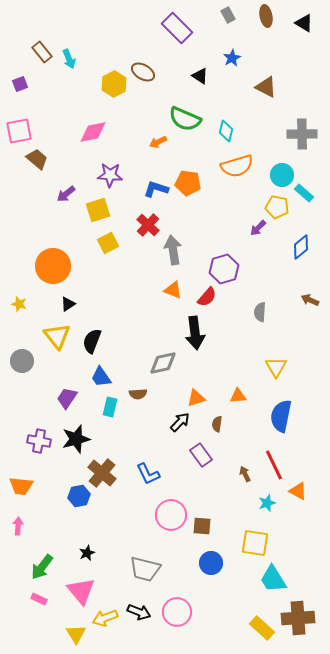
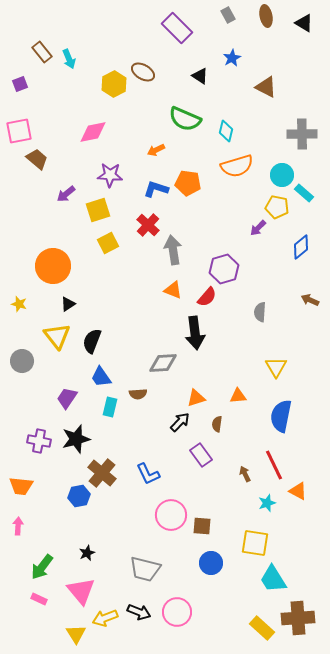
orange arrow at (158, 142): moved 2 px left, 8 px down
gray diamond at (163, 363): rotated 8 degrees clockwise
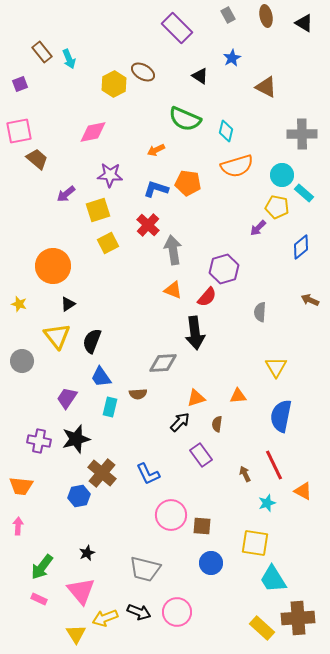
orange triangle at (298, 491): moved 5 px right
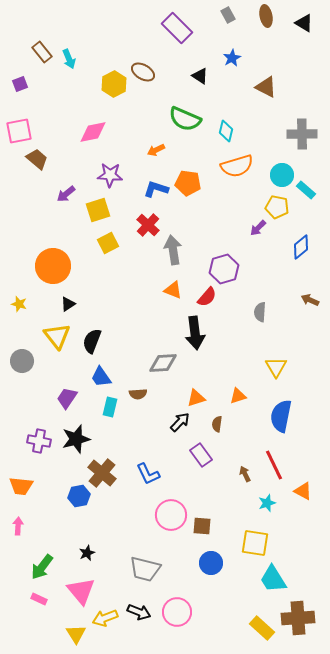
cyan rectangle at (304, 193): moved 2 px right, 3 px up
orange triangle at (238, 396): rotated 12 degrees counterclockwise
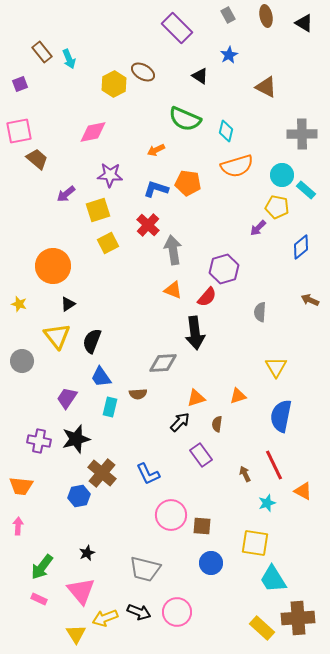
blue star at (232, 58): moved 3 px left, 3 px up
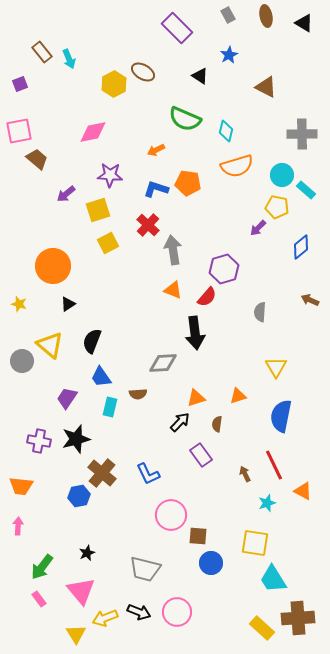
yellow triangle at (57, 336): moved 7 px left, 9 px down; rotated 12 degrees counterclockwise
brown square at (202, 526): moved 4 px left, 10 px down
pink rectangle at (39, 599): rotated 28 degrees clockwise
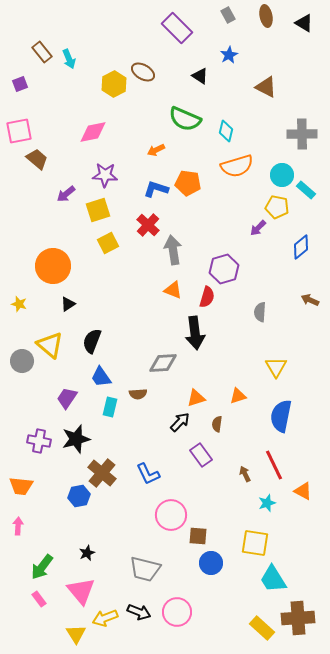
purple star at (110, 175): moved 5 px left
red semicircle at (207, 297): rotated 25 degrees counterclockwise
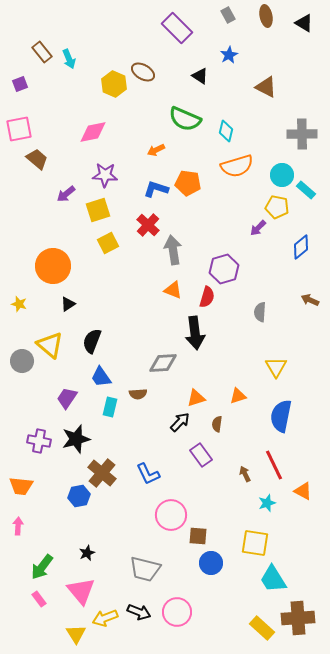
yellow hexagon at (114, 84): rotated 10 degrees counterclockwise
pink square at (19, 131): moved 2 px up
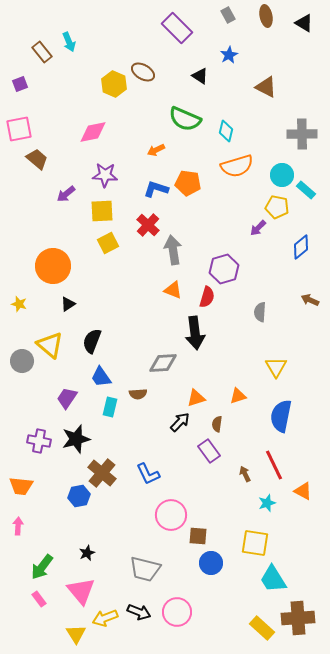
cyan arrow at (69, 59): moved 17 px up
yellow square at (98, 210): moved 4 px right, 1 px down; rotated 15 degrees clockwise
purple rectangle at (201, 455): moved 8 px right, 4 px up
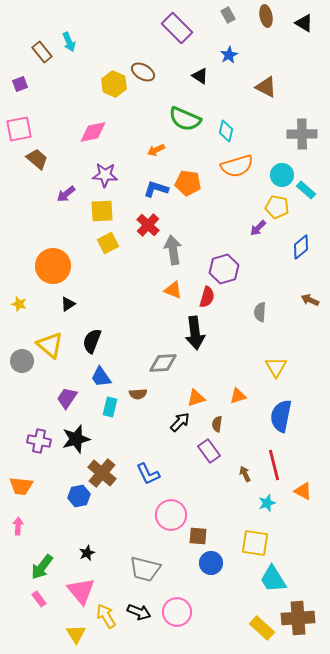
red line at (274, 465): rotated 12 degrees clockwise
yellow arrow at (105, 618): moved 1 px right, 2 px up; rotated 80 degrees clockwise
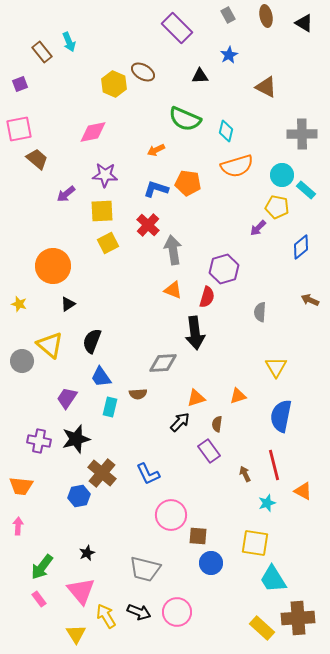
black triangle at (200, 76): rotated 36 degrees counterclockwise
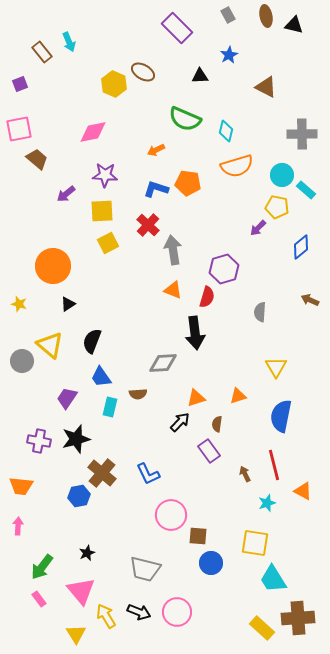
black triangle at (304, 23): moved 10 px left, 2 px down; rotated 18 degrees counterclockwise
